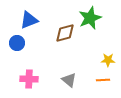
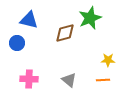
blue triangle: rotated 36 degrees clockwise
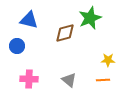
blue circle: moved 3 px down
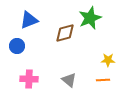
blue triangle: rotated 36 degrees counterclockwise
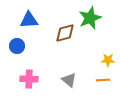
blue triangle: rotated 18 degrees clockwise
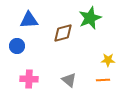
brown diamond: moved 2 px left
